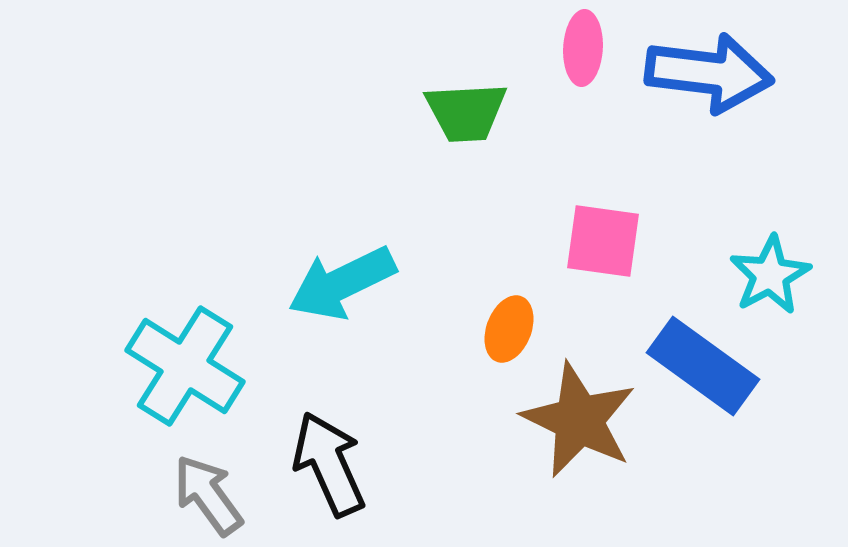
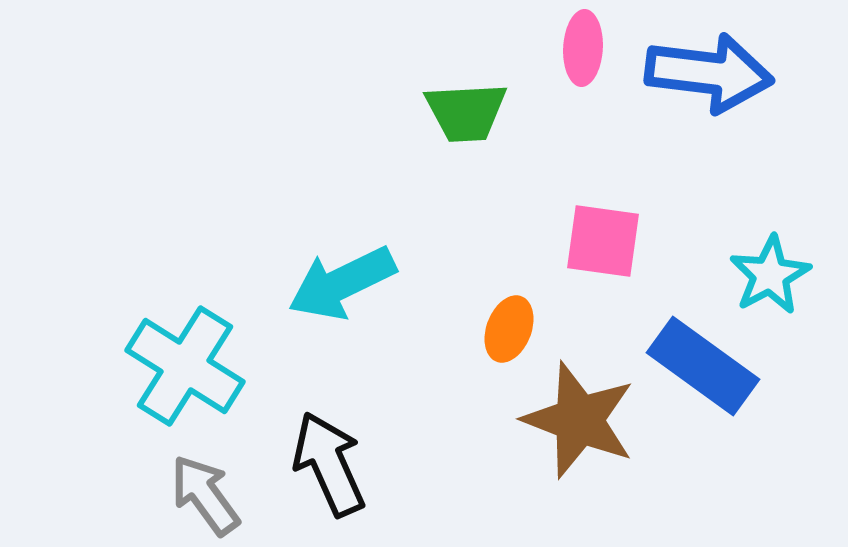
brown star: rotated 5 degrees counterclockwise
gray arrow: moved 3 px left
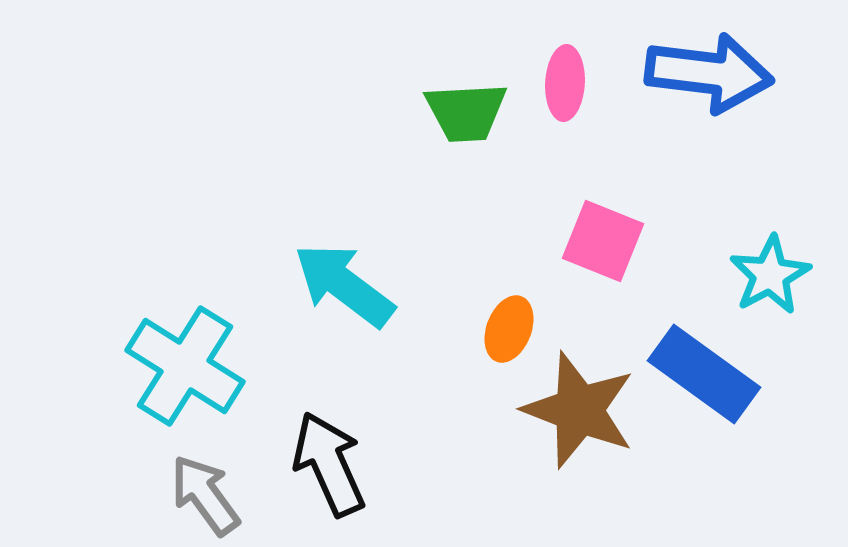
pink ellipse: moved 18 px left, 35 px down
pink square: rotated 14 degrees clockwise
cyan arrow: moved 2 px right, 2 px down; rotated 63 degrees clockwise
blue rectangle: moved 1 px right, 8 px down
brown star: moved 10 px up
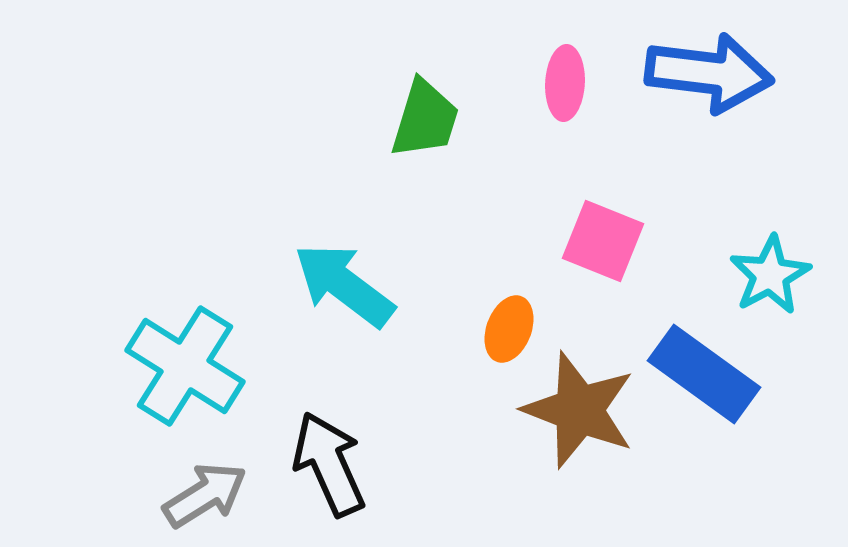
green trapezoid: moved 41 px left, 7 px down; rotated 70 degrees counterclockwise
gray arrow: rotated 94 degrees clockwise
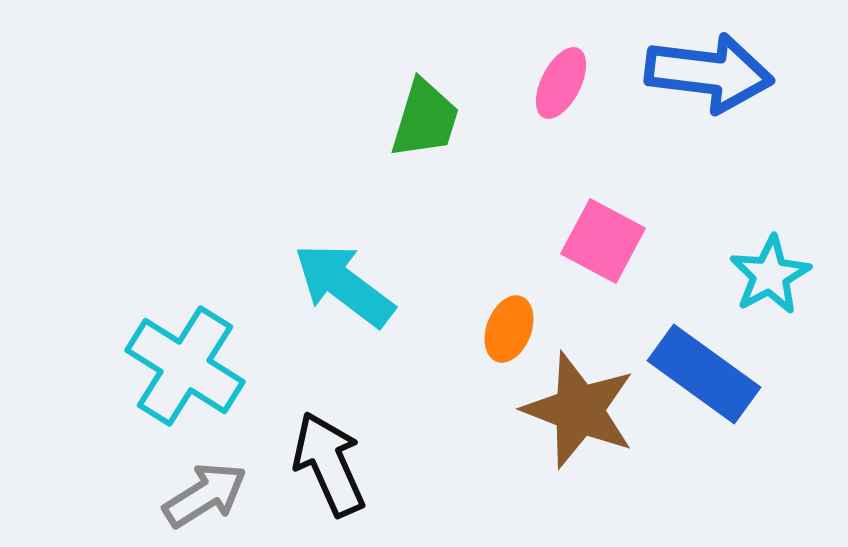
pink ellipse: moved 4 px left; rotated 24 degrees clockwise
pink square: rotated 6 degrees clockwise
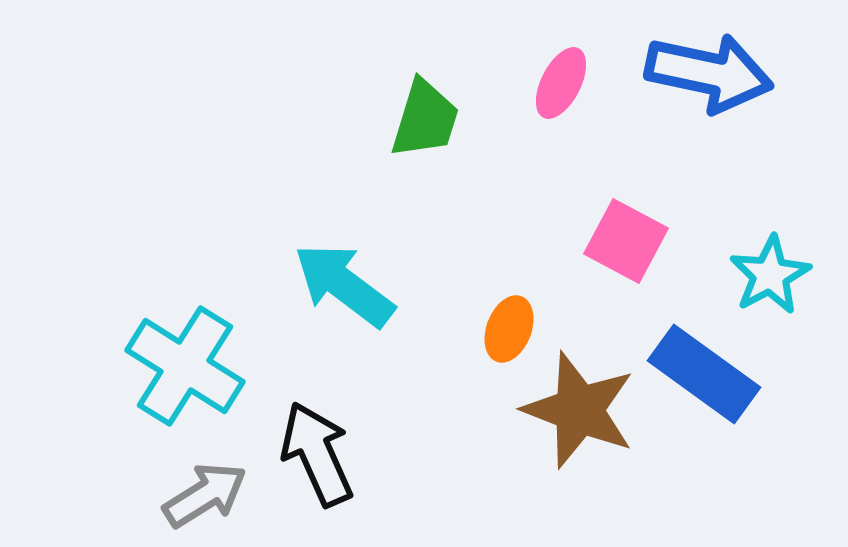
blue arrow: rotated 5 degrees clockwise
pink square: moved 23 px right
black arrow: moved 12 px left, 10 px up
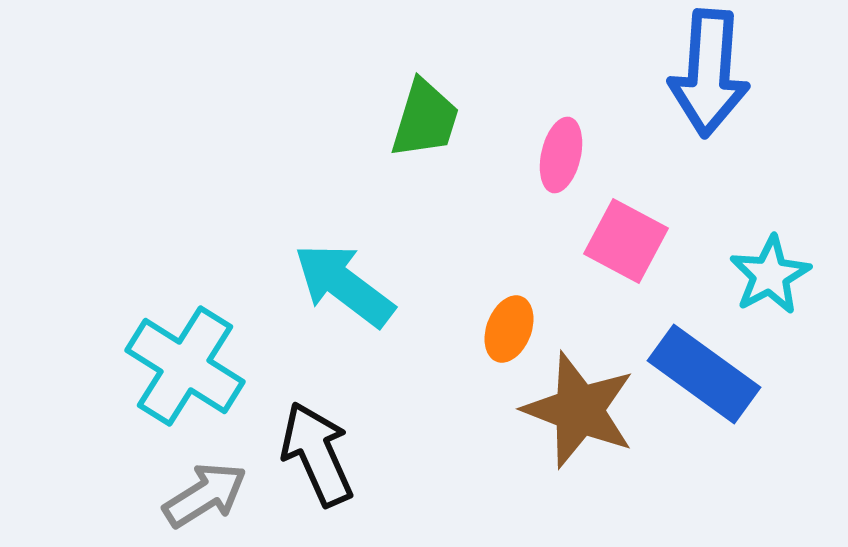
blue arrow: rotated 82 degrees clockwise
pink ellipse: moved 72 px down; rotated 14 degrees counterclockwise
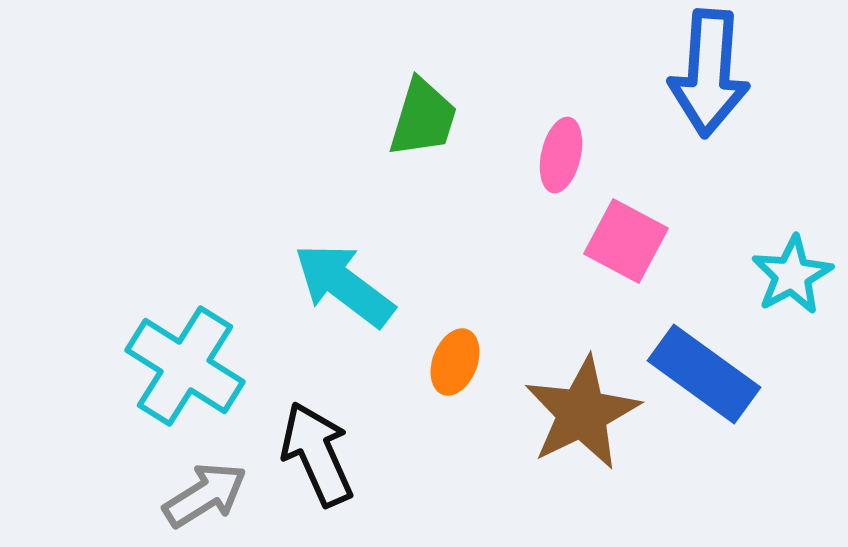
green trapezoid: moved 2 px left, 1 px up
cyan star: moved 22 px right
orange ellipse: moved 54 px left, 33 px down
brown star: moved 3 px right, 3 px down; rotated 25 degrees clockwise
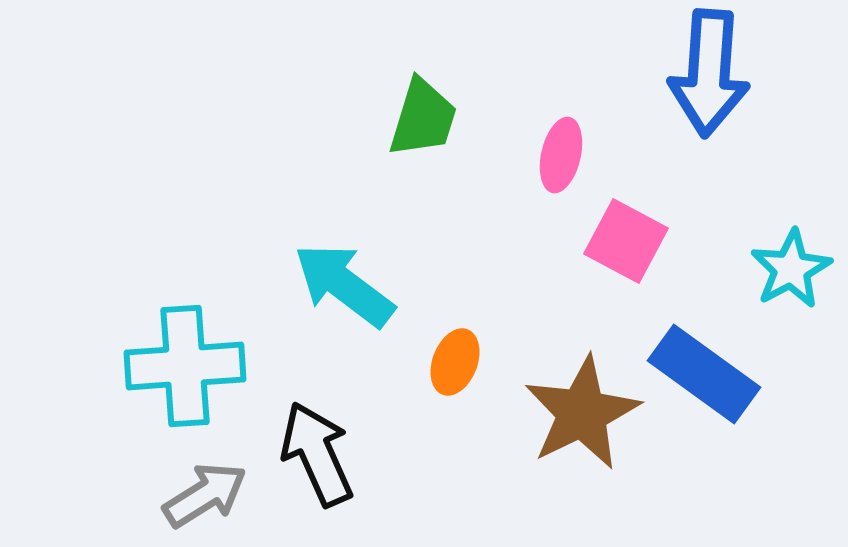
cyan star: moved 1 px left, 6 px up
cyan cross: rotated 36 degrees counterclockwise
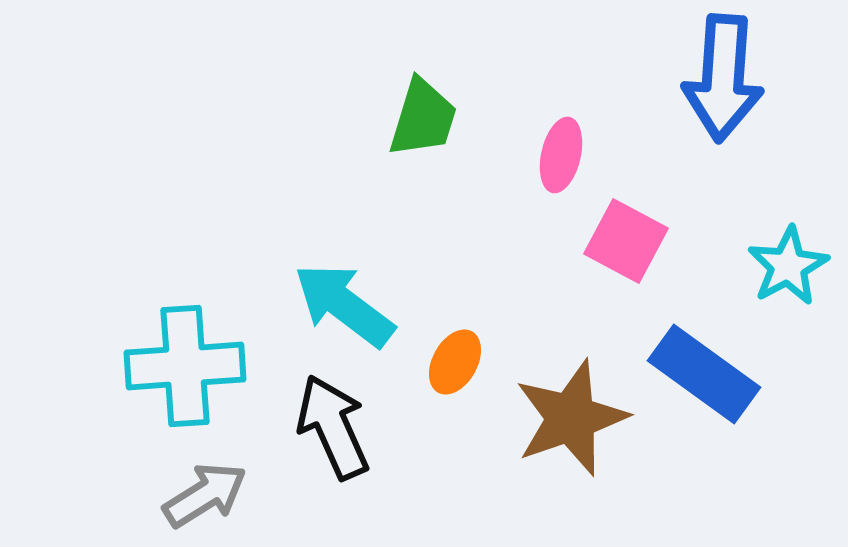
blue arrow: moved 14 px right, 5 px down
cyan star: moved 3 px left, 3 px up
cyan arrow: moved 20 px down
orange ellipse: rotated 8 degrees clockwise
brown star: moved 11 px left, 5 px down; rotated 7 degrees clockwise
black arrow: moved 16 px right, 27 px up
